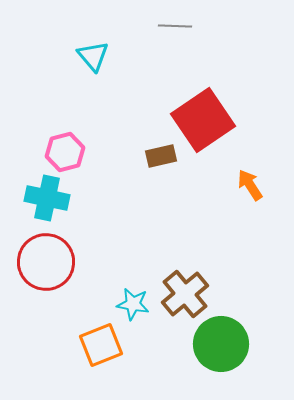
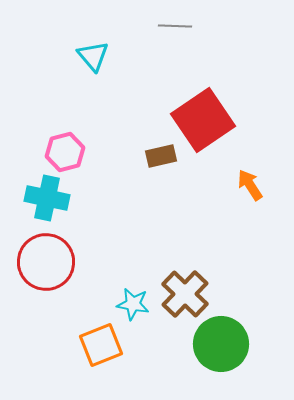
brown cross: rotated 6 degrees counterclockwise
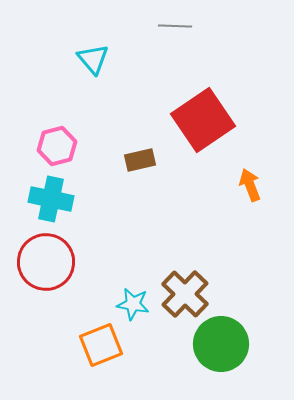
cyan triangle: moved 3 px down
pink hexagon: moved 8 px left, 6 px up
brown rectangle: moved 21 px left, 4 px down
orange arrow: rotated 12 degrees clockwise
cyan cross: moved 4 px right, 1 px down
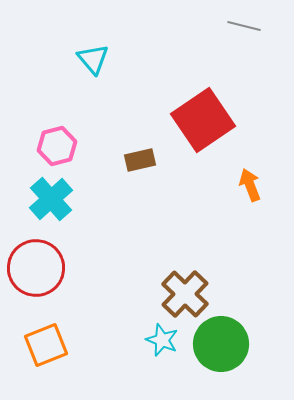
gray line: moved 69 px right; rotated 12 degrees clockwise
cyan cross: rotated 36 degrees clockwise
red circle: moved 10 px left, 6 px down
cyan star: moved 29 px right, 36 px down; rotated 12 degrees clockwise
orange square: moved 55 px left
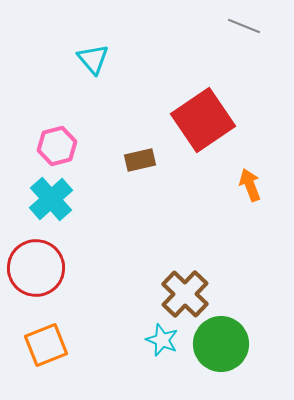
gray line: rotated 8 degrees clockwise
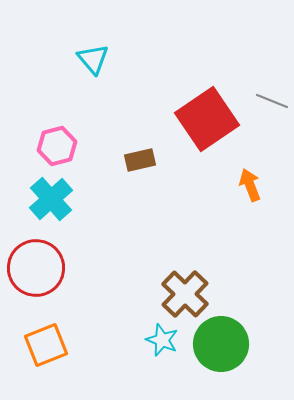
gray line: moved 28 px right, 75 px down
red square: moved 4 px right, 1 px up
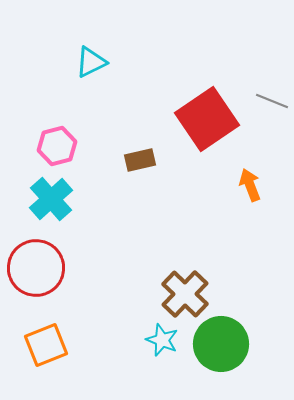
cyan triangle: moved 2 px left, 3 px down; rotated 44 degrees clockwise
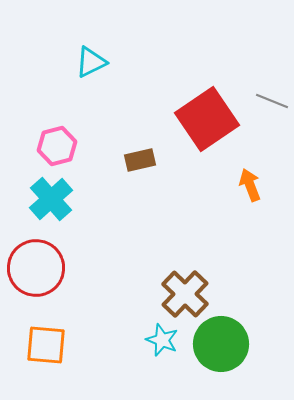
orange square: rotated 27 degrees clockwise
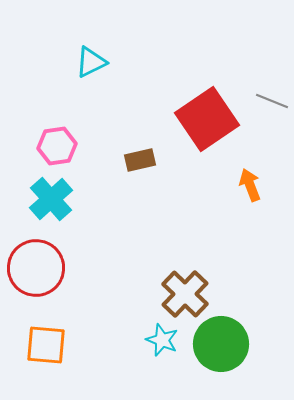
pink hexagon: rotated 6 degrees clockwise
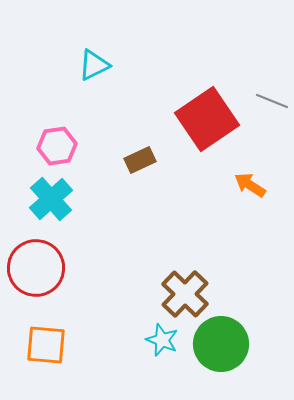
cyan triangle: moved 3 px right, 3 px down
brown rectangle: rotated 12 degrees counterclockwise
orange arrow: rotated 36 degrees counterclockwise
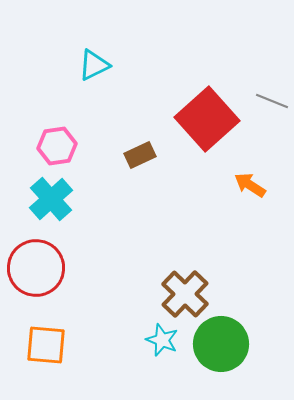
red square: rotated 8 degrees counterclockwise
brown rectangle: moved 5 px up
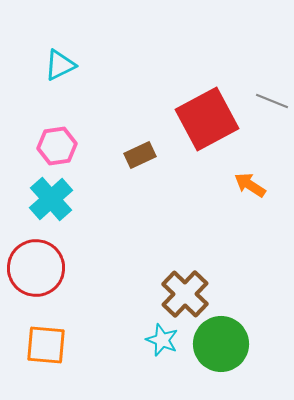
cyan triangle: moved 34 px left
red square: rotated 14 degrees clockwise
